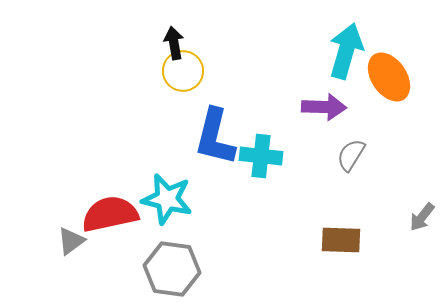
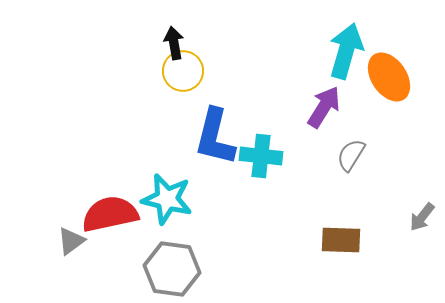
purple arrow: rotated 60 degrees counterclockwise
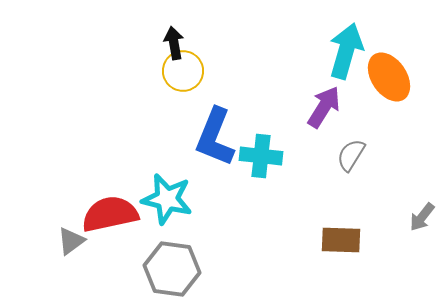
blue L-shape: rotated 8 degrees clockwise
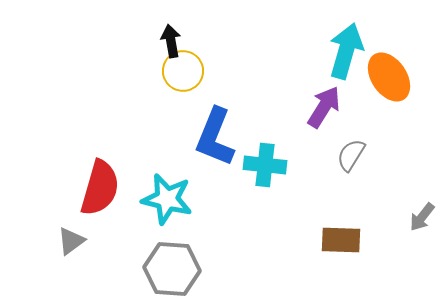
black arrow: moved 3 px left, 2 px up
cyan cross: moved 4 px right, 9 px down
red semicircle: moved 10 px left, 26 px up; rotated 118 degrees clockwise
gray hexagon: rotated 4 degrees counterclockwise
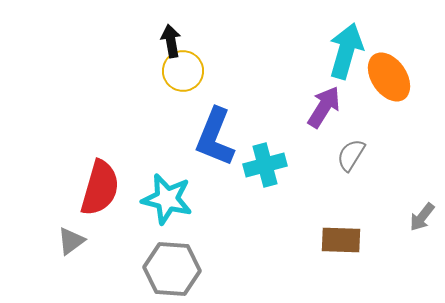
cyan cross: rotated 21 degrees counterclockwise
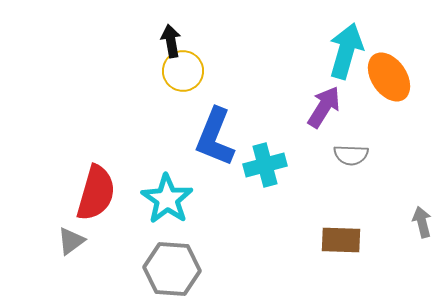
gray semicircle: rotated 120 degrees counterclockwise
red semicircle: moved 4 px left, 5 px down
cyan star: rotated 21 degrees clockwise
gray arrow: moved 5 px down; rotated 128 degrees clockwise
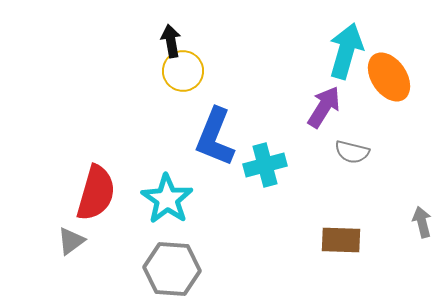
gray semicircle: moved 1 px right, 3 px up; rotated 12 degrees clockwise
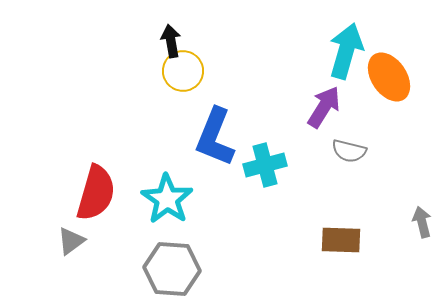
gray semicircle: moved 3 px left, 1 px up
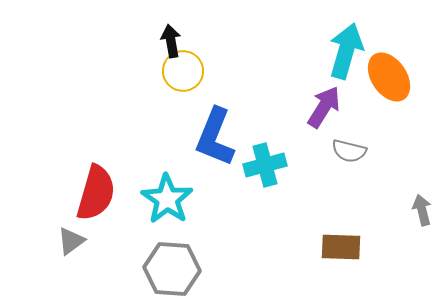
gray arrow: moved 12 px up
brown rectangle: moved 7 px down
